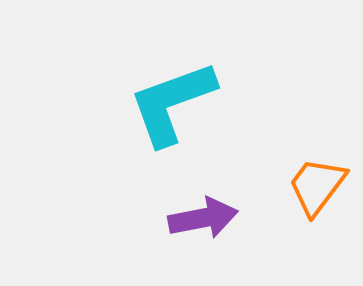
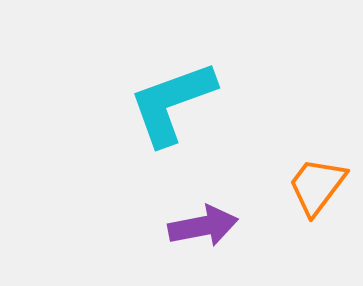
purple arrow: moved 8 px down
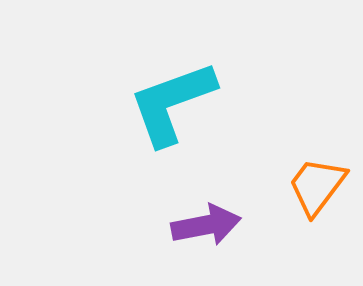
purple arrow: moved 3 px right, 1 px up
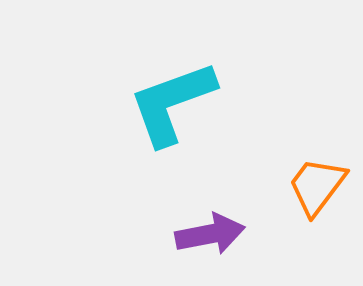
purple arrow: moved 4 px right, 9 px down
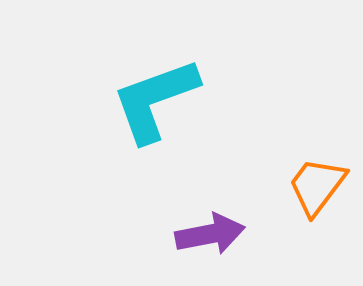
cyan L-shape: moved 17 px left, 3 px up
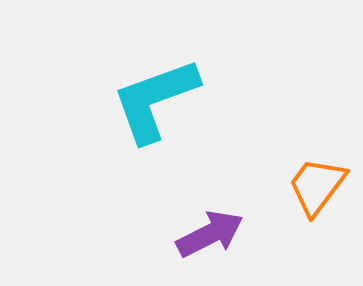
purple arrow: rotated 16 degrees counterclockwise
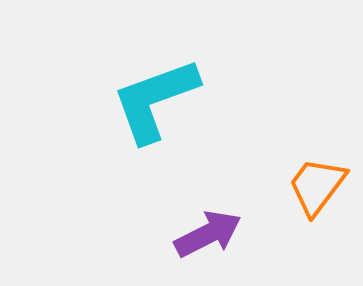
purple arrow: moved 2 px left
